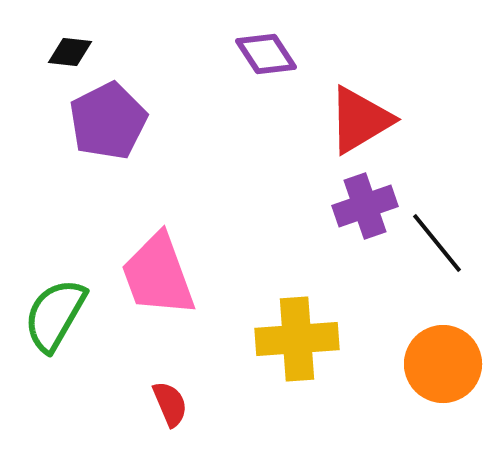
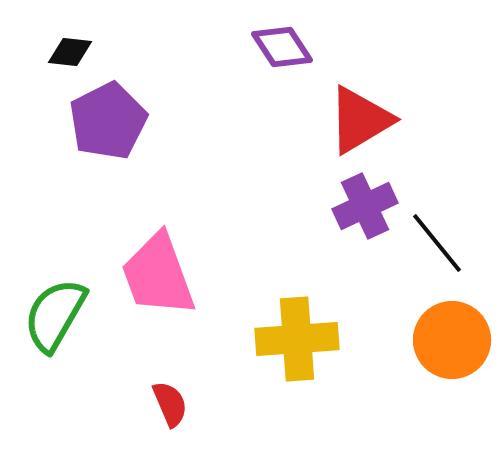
purple diamond: moved 16 px right, 7 px up
purple cross: rotated 6 degrees counterclockwise
orange circle: moved 9 px right, 24 px up
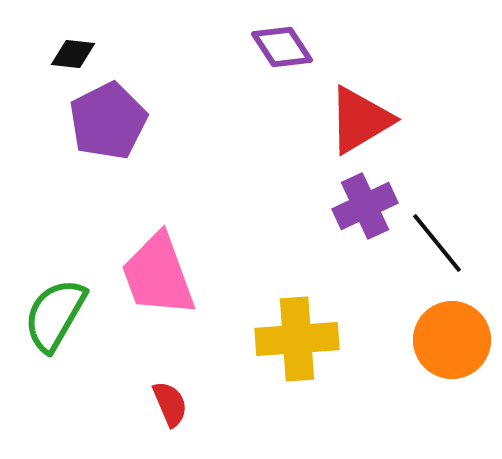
black diamond: moved 3 px right, 2 px down
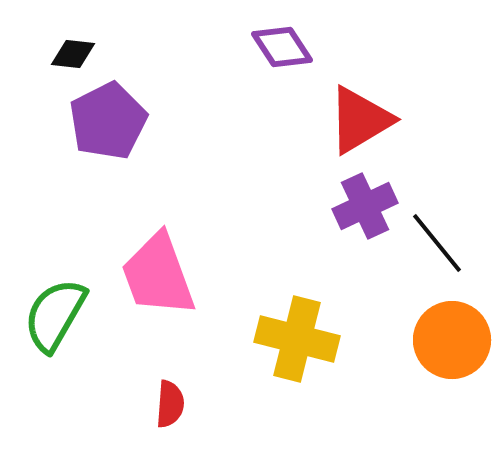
yellow cross: rotated 18 degrees clockwise
red semicircle: rotated 27 degrees clockwise
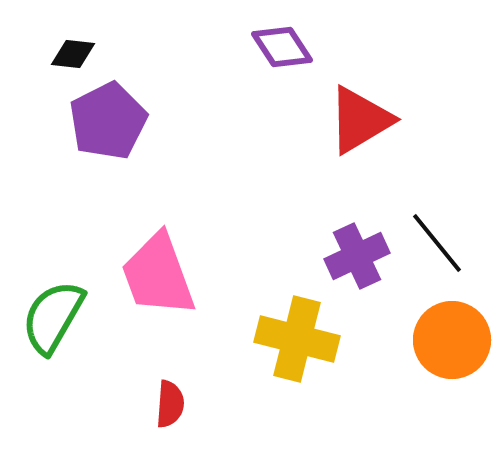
purple cross: moved 8 px left, 50 px down
green semicircle: moved 2 px left, 2 px down
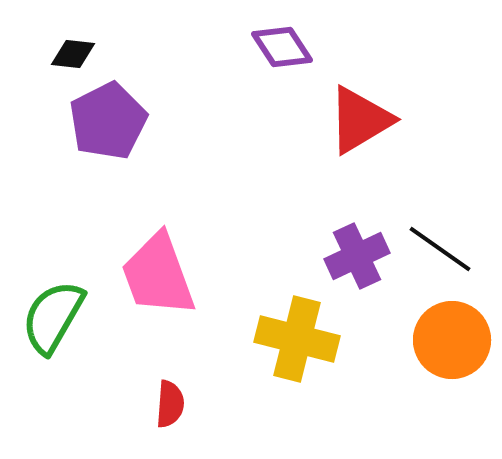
black line: moved 3 px right, 6 px down; rotated 16 degrees counterclockwise
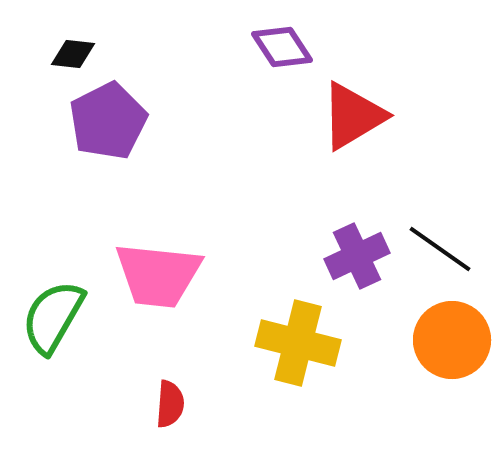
red triangle: moved 7 px left, 4 px up
pink trapezoid: rotated 64 degrees counterclockwise
yellow cross: moved 1 px right, 4 px down
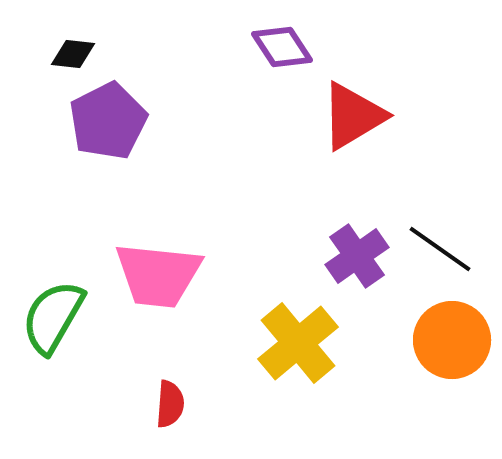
purple cross: rotated 10 degrees counterclockwise
yellow cross: rotated 36 degrees clockwise
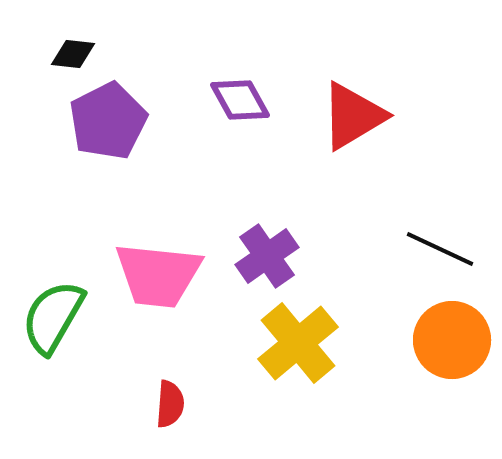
purple diamond: moved 42 px left, 53 px down; rotated 4 degrees clockwise
black line: rotated 10 degrees counterclockwise
purple cross: moved 90 px left
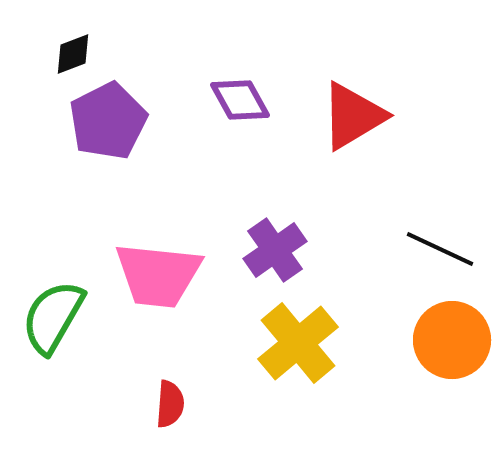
black diamond: rotated 27 degrees counterclockwise
purple cross: moved 8 px right, 6 px up
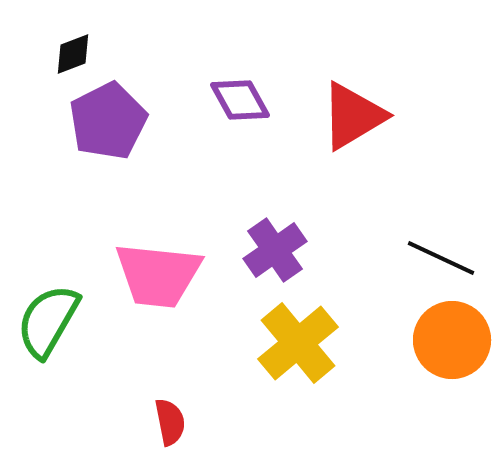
black line: moved 1 px right, 9 px down
green semicircle: moved 5 px left, 4 px down
red semicircle: moved 18 px down; rotated 15 degrees counterclockwise
